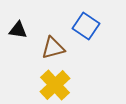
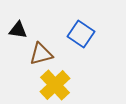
blue square: moved 5 px left, 8 px down
brown triangle: moved 12 px left, 6 px down
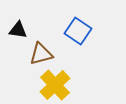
blue square: moved 3 px left, 3 px up
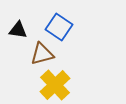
blue square: moved 19 px left, 4 px up
brown triangle: moved 1 px right
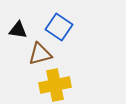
brown triangle: moved 2 px left
yellow cross: rotated 32 degrees clockwise
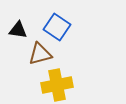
blue square: moved 2 px left
yellow cross: moved 2 px right
